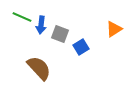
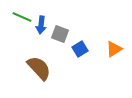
orange triangle: moved 20 px down
blue square: moved 1 px left, 2 px down
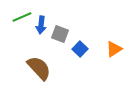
green line: rotated 48 degrees counterclockwise
blue square: rotated 14 degrees counterclockwise
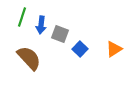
green line: rotated 48 degrees counterclockwise
brown semicircle: moved 10 px left, 10 px up
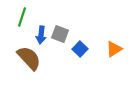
blue arrow: moved 10 px down
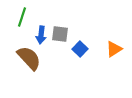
gray square: rotated 12 degrees counterclockwise
